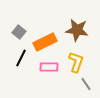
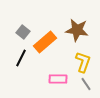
gray square: moved 4 px right
orange rectangle: rotated 15 degrees counterclockwise
yellow L-shape: moved 7 px right
pink rectangle: moved 9 px right, 12 px down
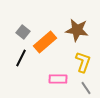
gray line: moved 4 px down
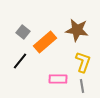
black line: moved 1 px left, 3 px down; rotated 12 degrees clockwise
gray line: moved 4 px left, 2 px up; rotated 24 degrees clockwise
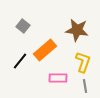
gray square: moved 6 px up
orange rectangle: moved 8 px down
pink rectangle: moved 1 px up
gray line: moved 3 px right
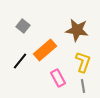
pink rectangle: rotated 60 degrees clockwise
gray line: moved 2 px left
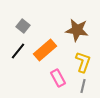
black line: moved 2 px left, 10 px up
gray line: rotated 24 degrees clockwise
